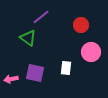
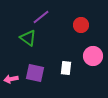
pink circle: moved 2 px right, 4 px down
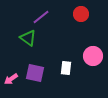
red circle: moved 11 px up
pink arrow: rotated 24 degrees counterclockwise
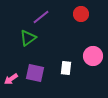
green triangle: rotated 48 degrees clockwise
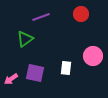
purple line: rotated 18 degrees clockwise
green triangle: moved 3 px left, 1 px down
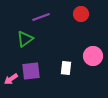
purple square: moved 4 px left, 2 px up; rotated 18 degrees counterclockwise
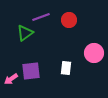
red circle: moved 12 px left, 6 px down
green triangle: moved 6 px up
pink circle: moved 1 px right, 3 px up
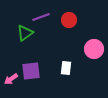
pink circle: moved 4 px up
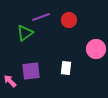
pink circle: moved 2 px right
pink arrow: moved 1 px left, 2 px down; rotated 80 degrees clockwise
